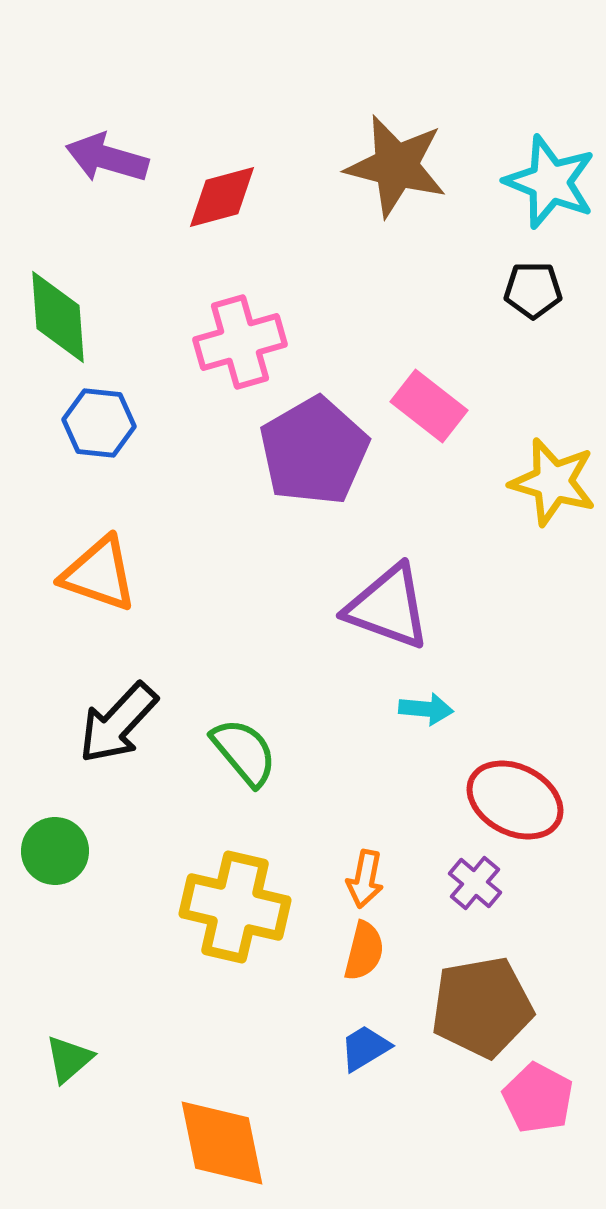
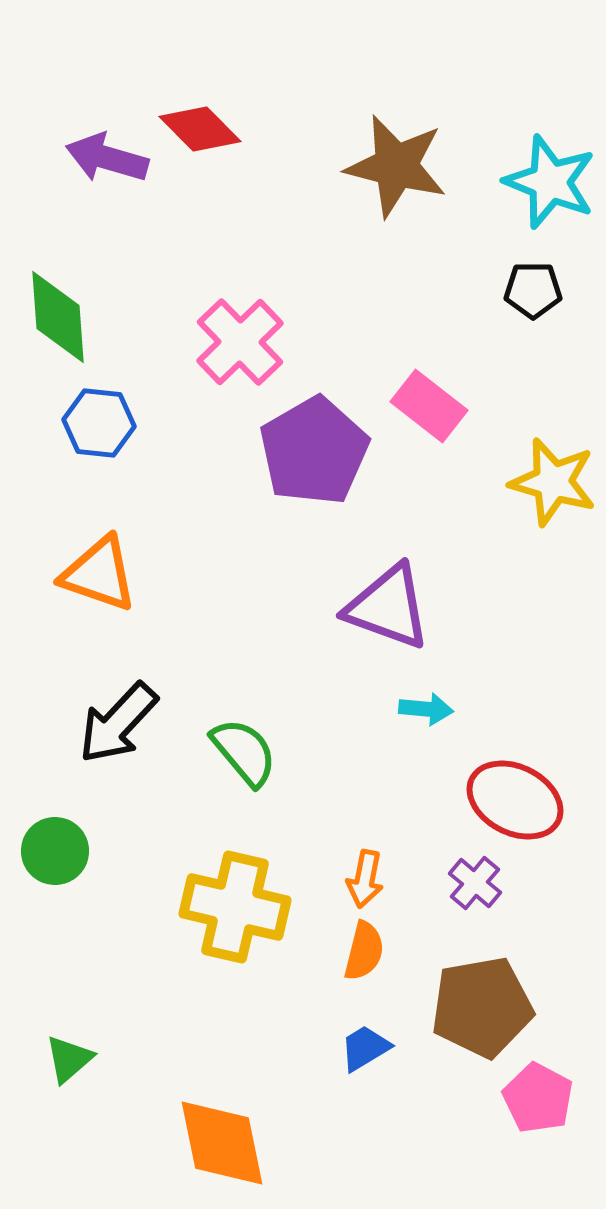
red diamond: moved 22 px left, 68 px up; rotated 60 degrees clockwise
pink cross: rotated 28 degrees counterclockwise
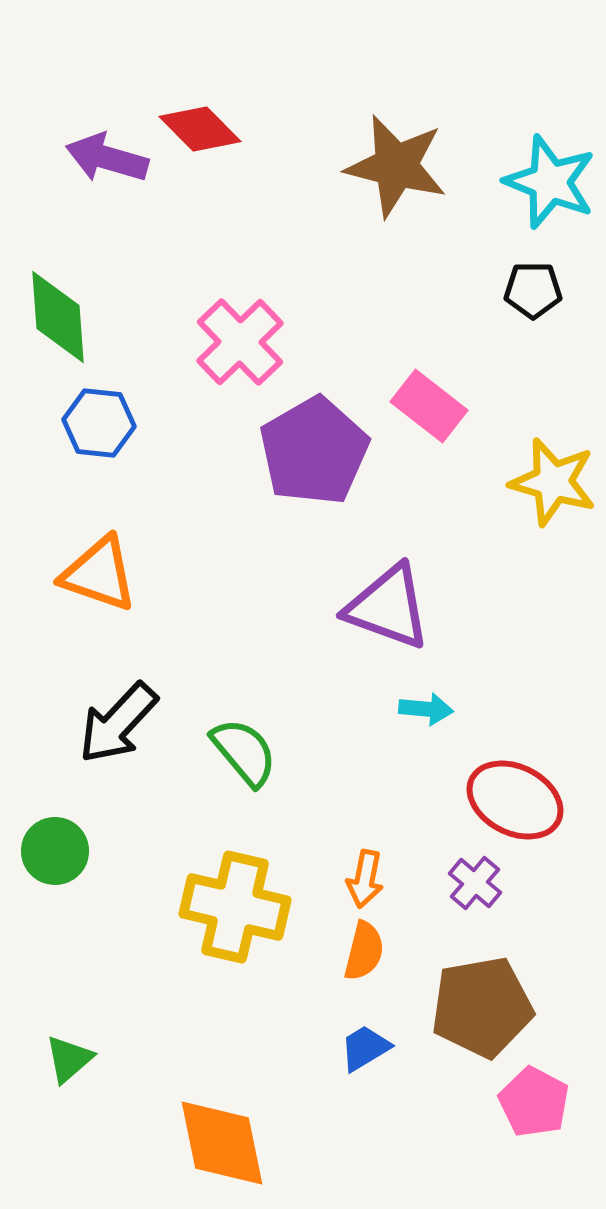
pink pentagon: moved 4 px left, 4 px down
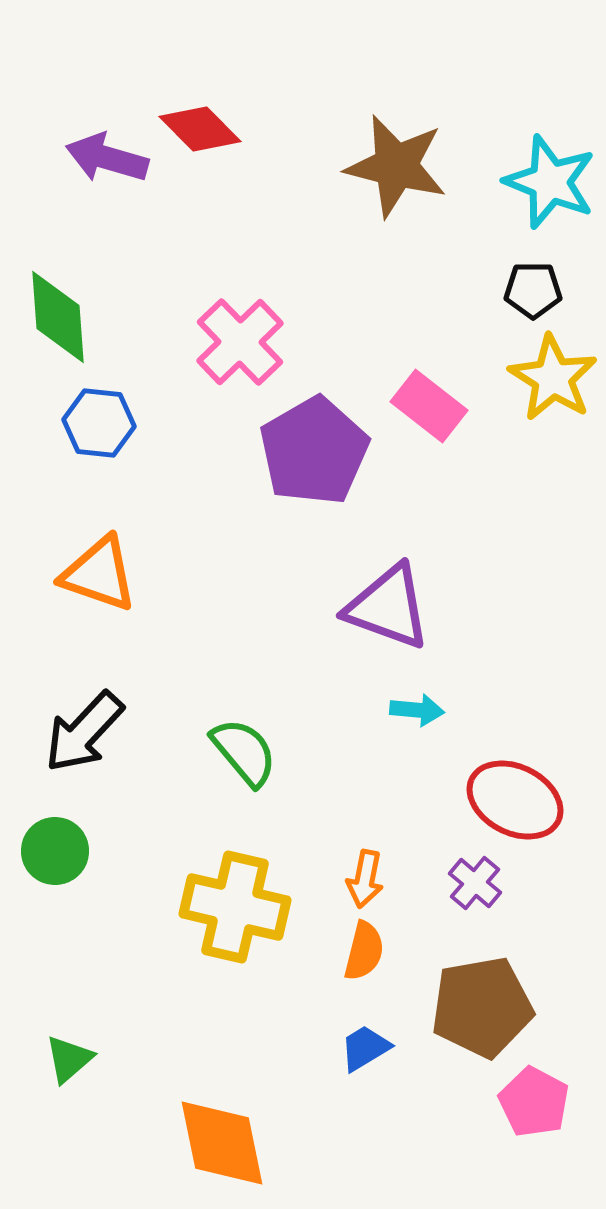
yellow star: moved 104 px up; rotated 16 degrees clockwise
cyan arrow: moved 9 px left, 1 px down
black arrow: moved 34 px left, 9 px down
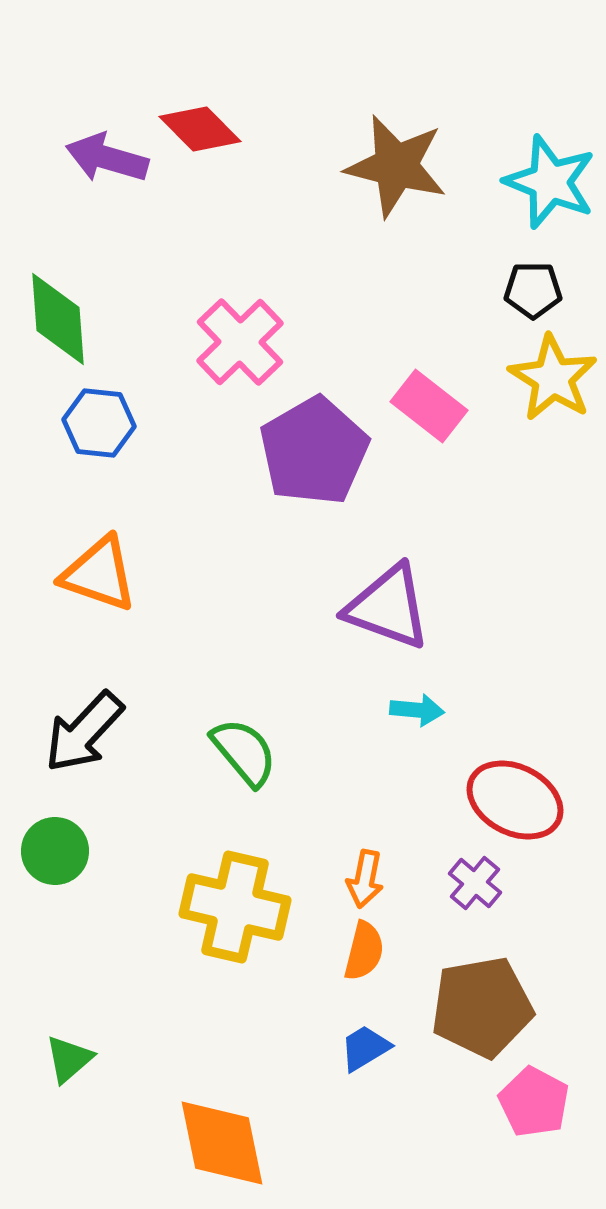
green diamond: moved 2 px down
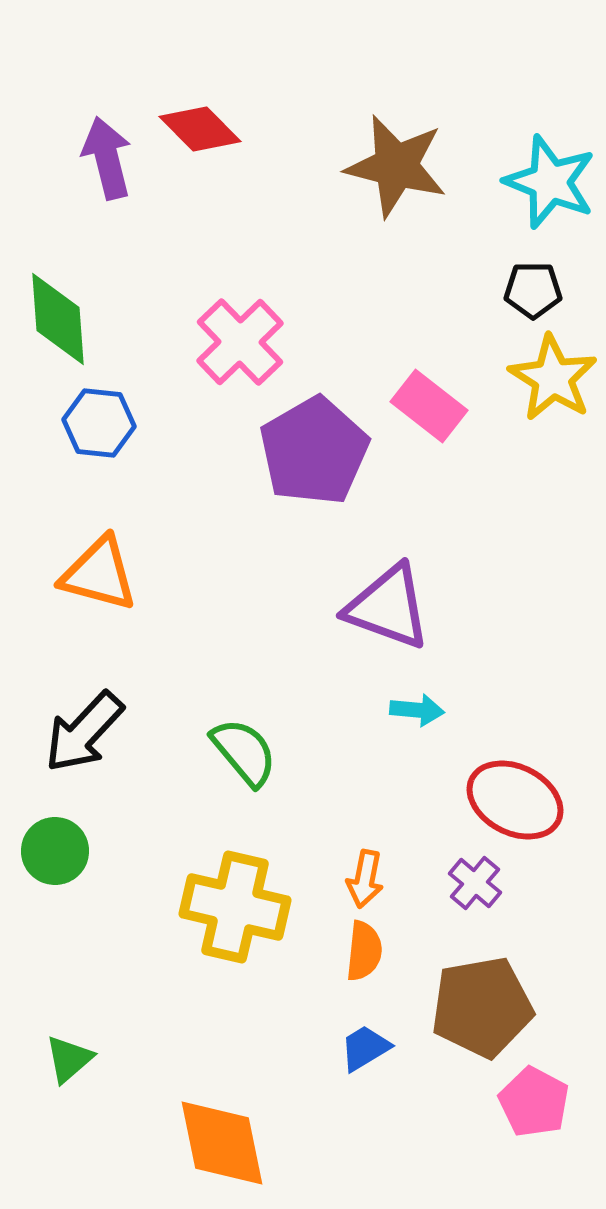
purple arrow: rotated 60 degrees clockwise
orange triangle: rotated 4 degrees counterclockwise
orange semicircle: rotated 8 degrees counterclockwise
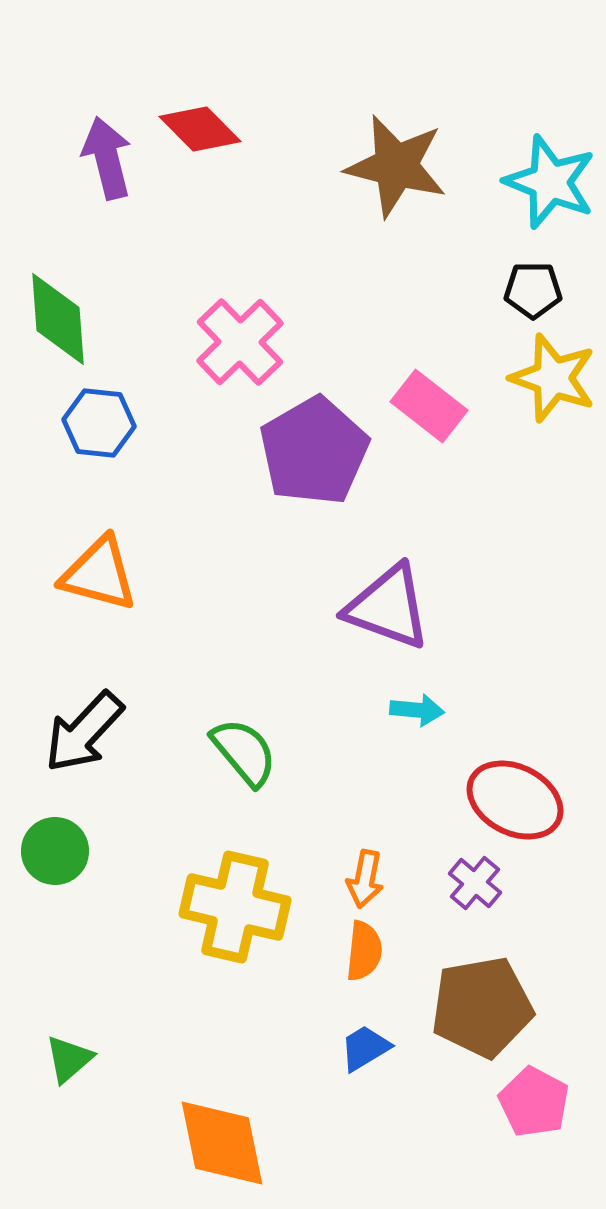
yellow star: rotated 12 degrees counterclockwise
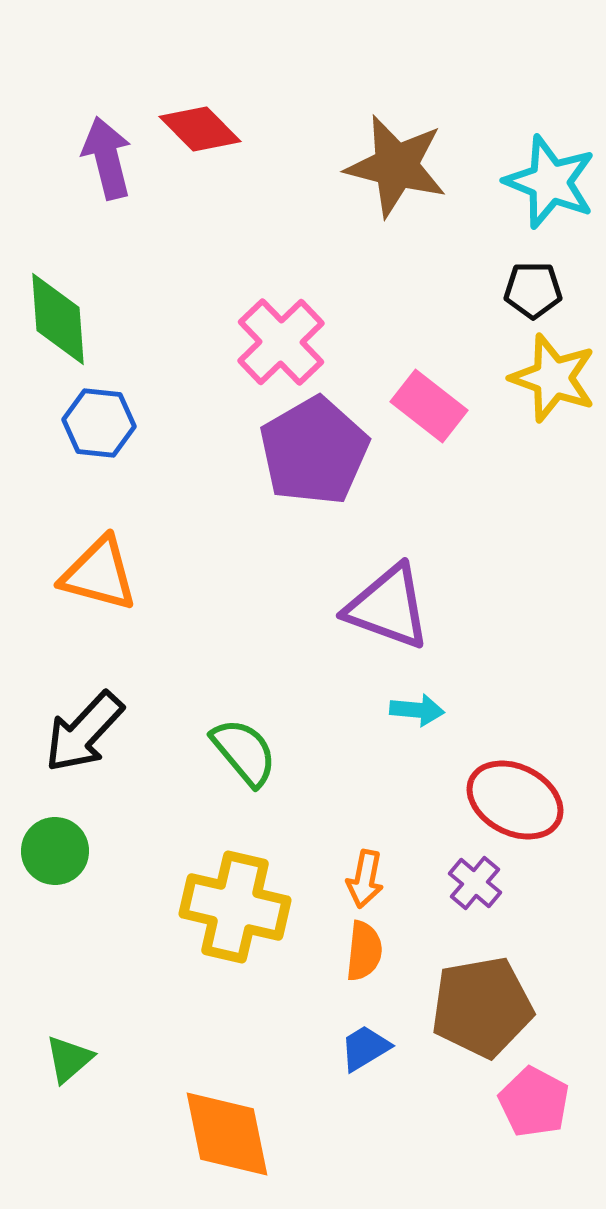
pink cross: moved 41 px right
orange diamond: moved 5 px right, 9 px up
